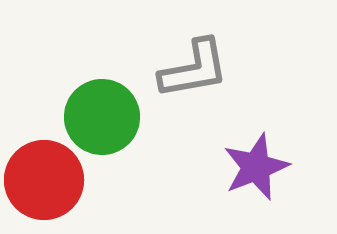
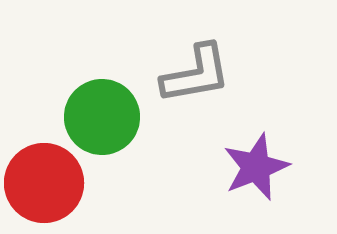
gray L-shape: moved 2 px right, 5 px down
red circle: moved 3 px down
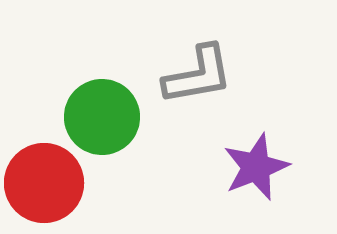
gray L-shape: moved 2 px right, 1 px down
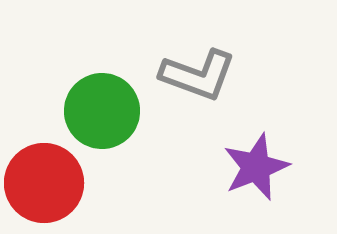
gray L-shape: rotated 30 degrees clockwise
green circle: moved 6 px up
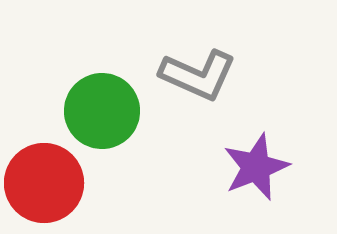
gray L-shape: rotated 4 degrees clockwise
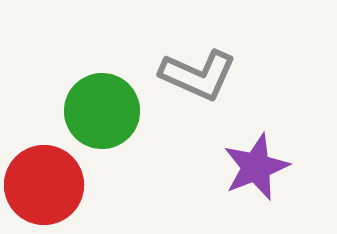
red circle: moved 2 px down
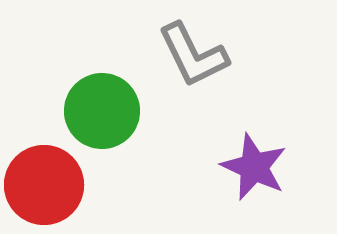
gray L-shape: moved 5 px left, 20 px up; rotated 40 degrees clockwise
purple star: moved 2 px left; rotated 26 degrees counterclockwise
